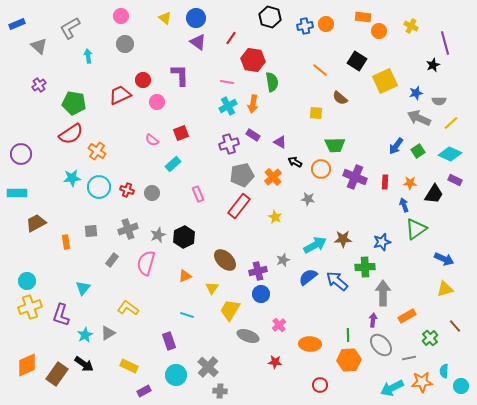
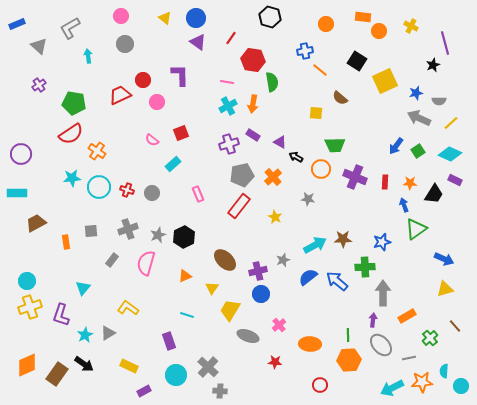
blue cross at (305, 26): moved 25 px down
black arrow at (295, 162): moved 1 px right, 5 px up
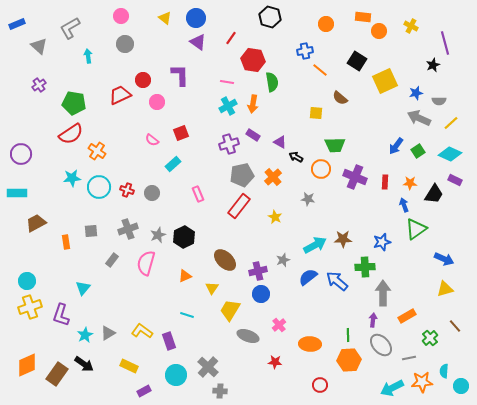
yellow L-shape at (128, 308): moved 14 px right, 23 px down
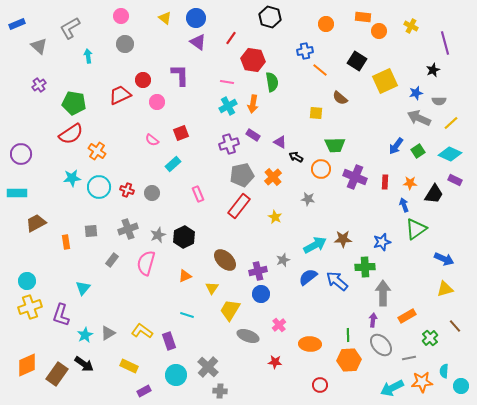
black star at (433, 65): moved 5 px down
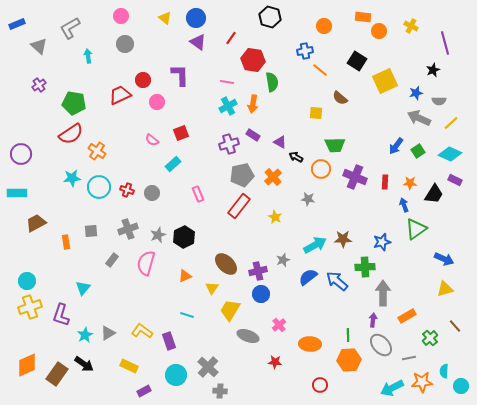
orange circle at (326, 24): moved 2 px left, 2 px down
brown ellipse at (225, 260): moved 1 px right, 4 px down
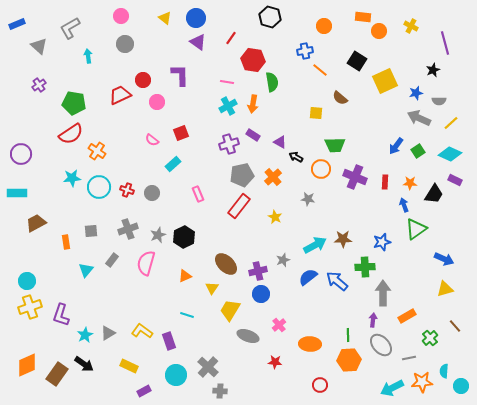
cyan triangle at (83, 288): moved 3 px right, 18 px up
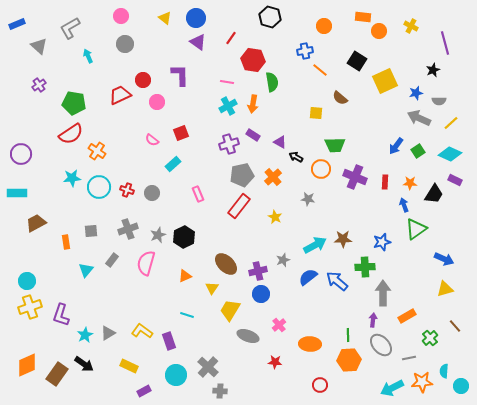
cyan arrow at (88, 56): rotated 16 degrees counterclockwise
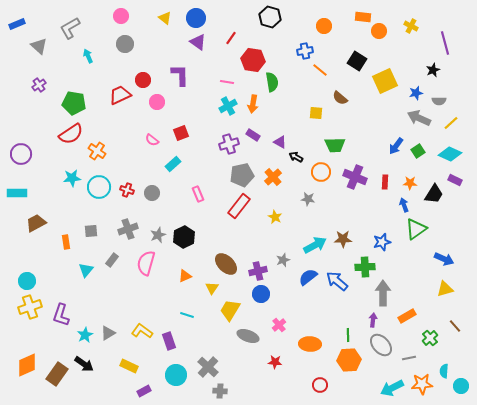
orange circle at (321, 169): moved 3 px down
orange star at (422, 382): moved 2 px down
